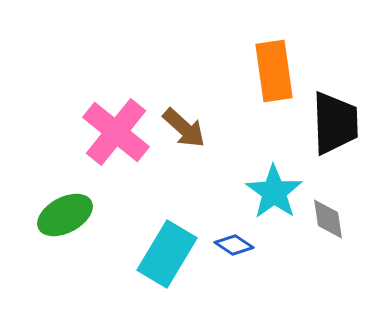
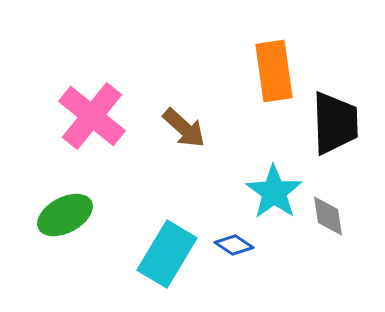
pink cross: moved 24 px left, 16 px up
gray diamond: moved 3 px up
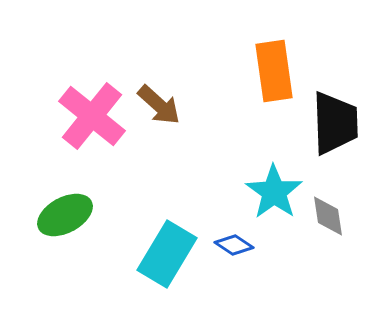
brown arrow: moved 25 px left, 23 px up
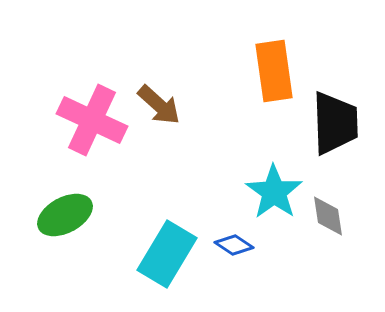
pink cross: moved 4 px down; rotated 14 degrees counterclockwise
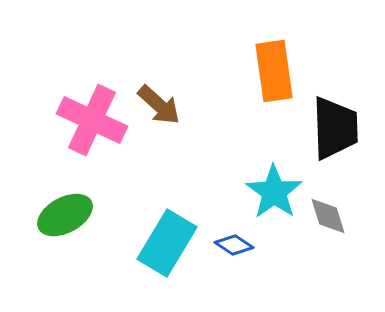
black trapezoid: moved 5 px down
gray diamond: rotated 9 degrees counterclockwise
cyan rectangle: moved 11 px up
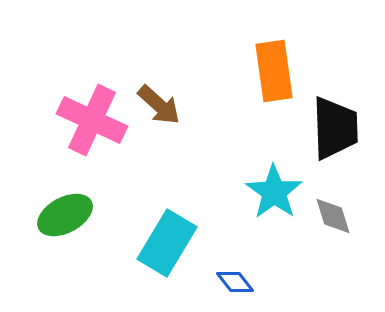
gray diamond: moved 5 px right
blue diamond: moved 1 px right, 37 px down; rotated 18 degrees clockwise
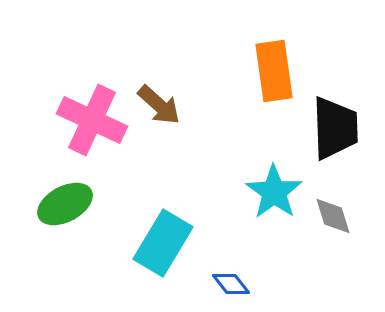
green ellipse: moved 11 px up
cyan rectangle: moved 4 px left
blue diamond: moved 4 px left, 2 px down
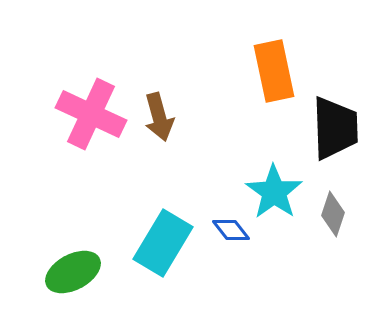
orange rectangle: rotated 4 degrees counterclockwise
brown arrow: moved 12 px down; rotated 33 degrees clockwise
pink cross: moved 1 px left, 6 px up
green ellipse: moved 8 px right, 68 px down
gray diamond: moved 2 px up; rotated 36 degrees clockwise
blue diamond: moved 54 px up
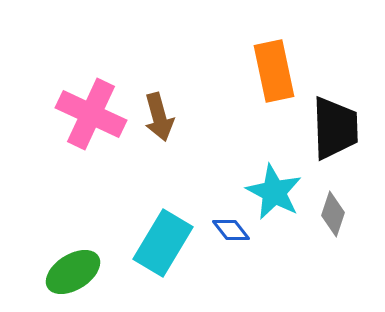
cyan star: rotated 8 degrees counterclockwise
green ellipse: rotated 4 degrees counterclockwise
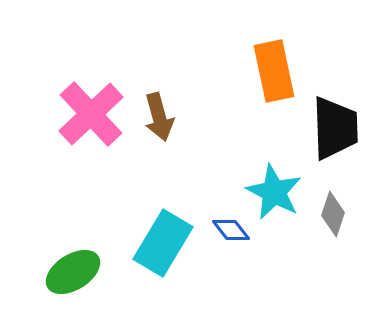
pink cross: rotated 22 degrees clockwise
